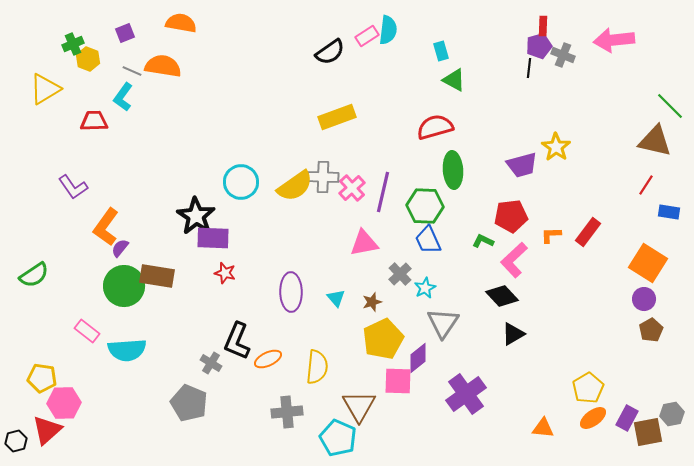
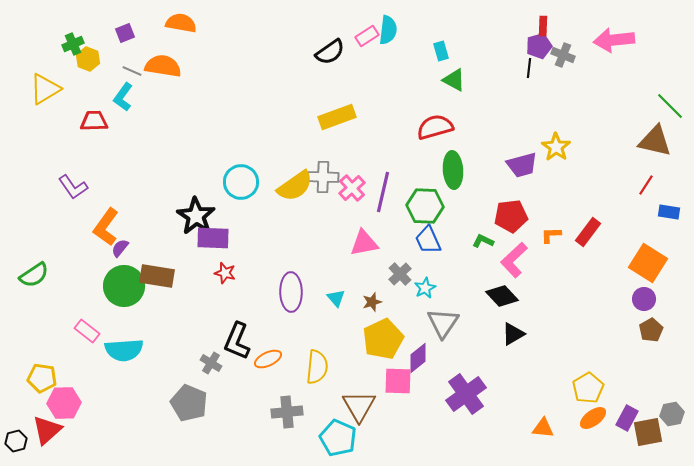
cyan semicircle at (127, 350): moved 3 px left
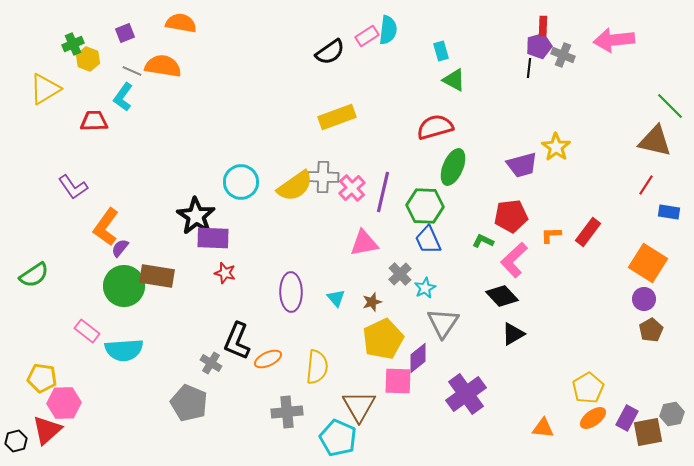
green ellipse at (453, 170): moved 3 px up; rotated 27 degrees clockwise
